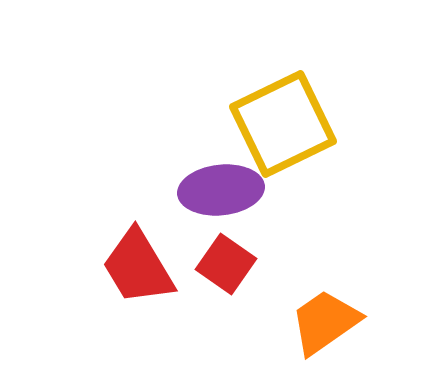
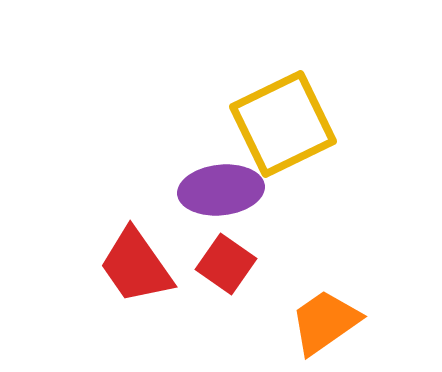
red trapezoid: moved 2 px left, 1 px up; rotated 4 degrees counterclockwise
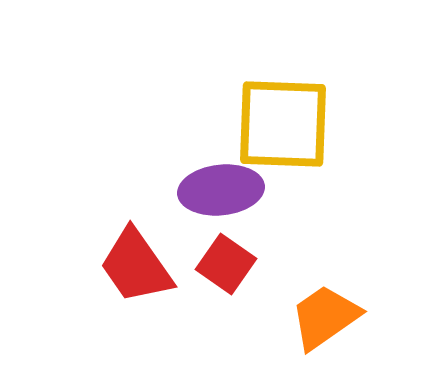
yellow square: rotated 28 degrees clockwise
orange trapezoid: moved 5 px up
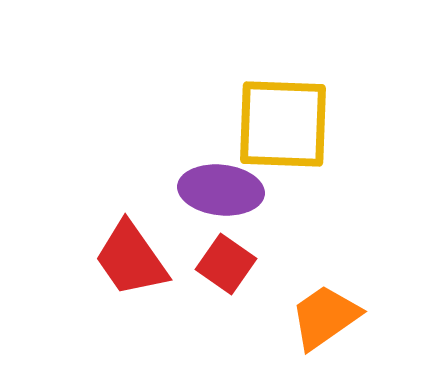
purple ellipse: rotated 12 degrees clockwise
red trapezoid: moved 5 px left, 7 px up
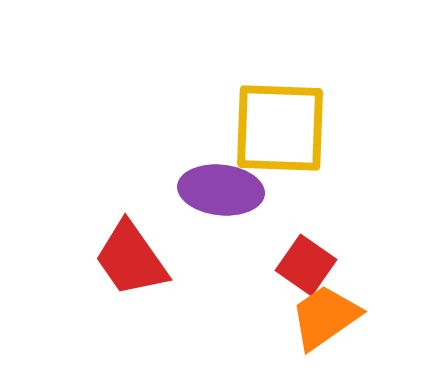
yellow square: moved 3 px left, 4 px down
red square: moved 80 px right, 1 px down
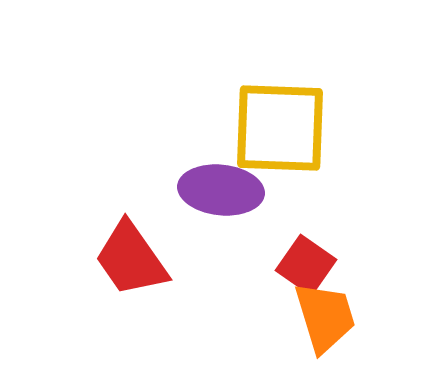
orange trapezoid: rotated 108 degrees clockwise
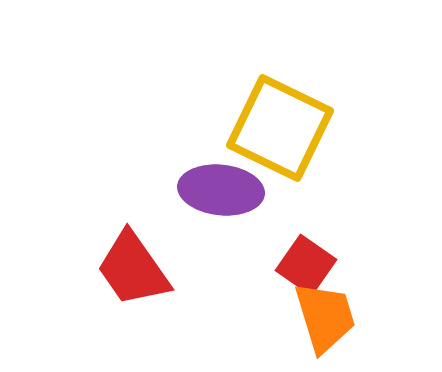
yellow square: rotated 24 degrees clockwise
red trapezoid: moved 2 px right, 10 px down
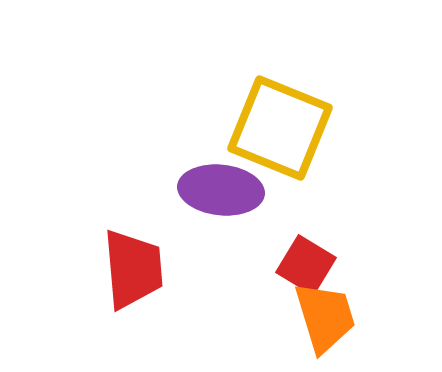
yellow square: rotated 4 degrees counterclockwise
red square: rotated 4 degrees counterclockwise
red trapezoid: rotated 150 degrees counterclockwise
